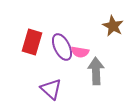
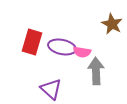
brown star: moved 1 px left, 2 px up
purple ellipse: rotated 52 degrees counterclockwise
pink semicircle: moved 2 px right
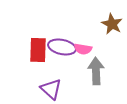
red rectangle: moved 6 px right, 8 px down; rotated 15 degrees counterclockwise
pink semicircle: moved 1 px right, 3 px up
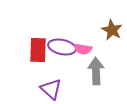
brown star: moved 6 px down
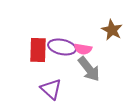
gray arrow: moved 7 px left, 2 px up; rotated 144 degrees clockwise
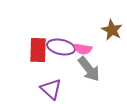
purple ellipse: moved 1 px left
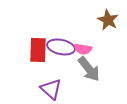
brown star: moved 4 px left, 10 px up
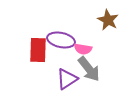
purple ellipse: moved 7 px up
purple triangle: moved 16 px right, 10 px up; rotated 45 degrees clockwise
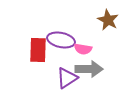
gray arrow: rotated 52 degrees counterclockwise
purple triangle: moved 1 px up
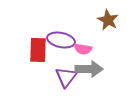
purple triangle: moved 1 px left, 1 px up; rotated 20 degrees counterclockwise
